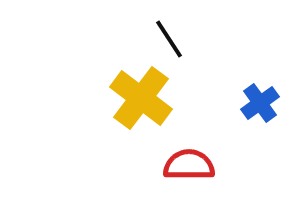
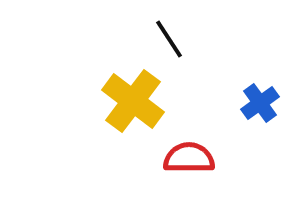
yellow cross: moved 8 px left, 3 px down
red semicircle: moved 7 px up
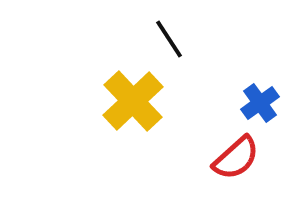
yellow cross: rotated 10 degrees clockwise
red semicircle: moved 47 px right; rotated 138 degrees clockwise
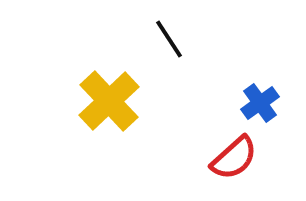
yellow cross: moved 24 px left
red semicircle: moved 2 px left
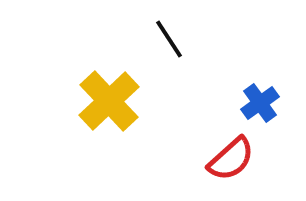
red semicircle: moved 3 px left, 1 px down
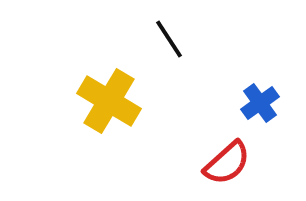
yellow cross: rotated 16 degrees counterclockwise
red semicircle: moved 4 px left, 4 px down
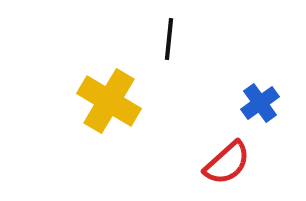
black line: rotated 39 degrees clockwise
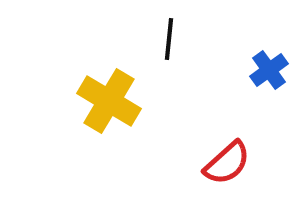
blue cross: moved 9 px right, 33 px up
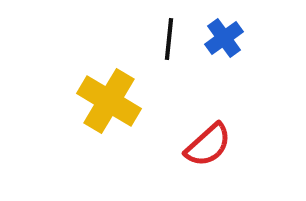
blue cross: moved 45 px left, 32 px up
red semicircle: moved 19 px left, 18 px up
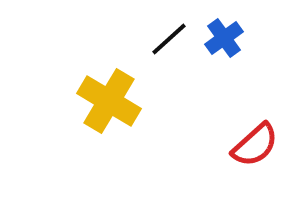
black line: rotated 42 degrees clockwise
red semicircle: moved 47 px right
